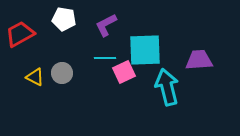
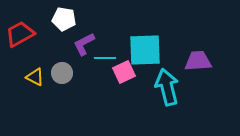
purple L-shape: moved 22 px left, 19 px down
purple trapezoid: moved 1 px left, 1 px down
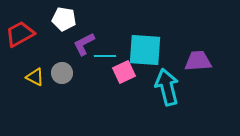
cyan square: rotated 6 degrees clockwise
cyan line: moved 2 px up
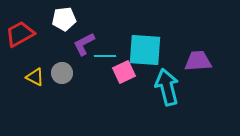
white pentagon: rotated 15 degrees counterclockwise
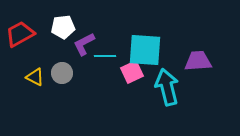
white pentagon: moved 1 px left, 8 px down
pink square: moved 8 px right
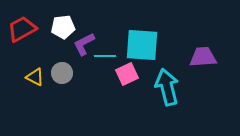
red trapezoid: moved 2 px right, 5 px up
cyan square: moved 3 px left, 5 px up
purple trapezoid: moved 5 px right, 4 px up
pink square: moved 5 px left, 2 px down
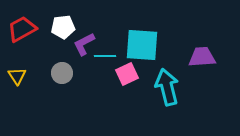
purple trapezoid: moved 1 px left
yellow triangle: moved 18 px left, 1 px up; rotated 30 degrees clockwise
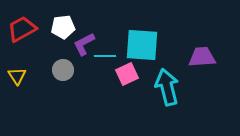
gray circle: moved 1 px right, 3 px up
